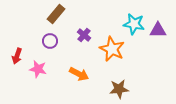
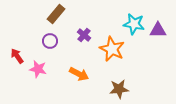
red arrow: rotated 126 degrees clockwise
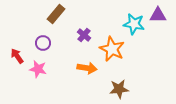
purple triangle: moved 15 px up
purple circle: moved 7 px left, 2 px down
orange arrow: moved 8 px right, 6 px up; rotated 18 degrees counterclockwise
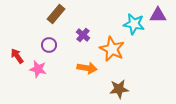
purple cross: moved 1 px left
purple circle: moved 6 px right, 2 px down
